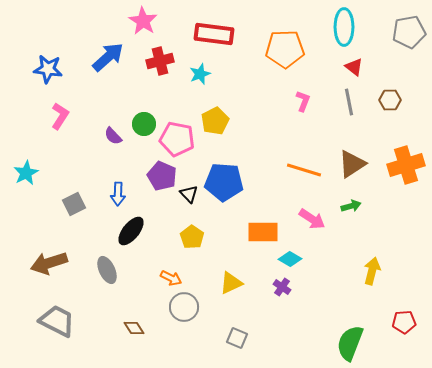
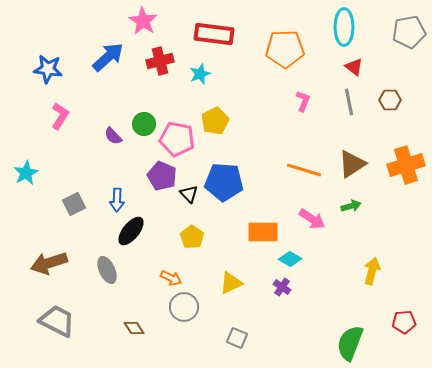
blue arrow at (118, 194): moved 1 px left, 6 px down
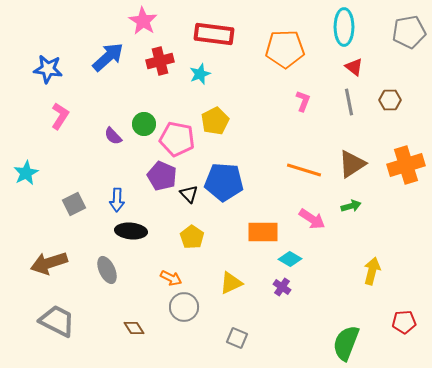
black ellipse at (131, 231): rotated 56 degrees clockwise
green semicircle at (350, 343): moved 4 px left
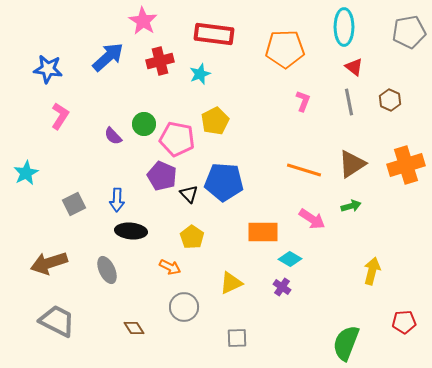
brown hexagon at (390, 100): rotated 25 degrees clockwise
orange arrow at (171, 278): moved 1 px left, 11 px up
gray square at (237, 338): rotated 25 degrees counterclockwise
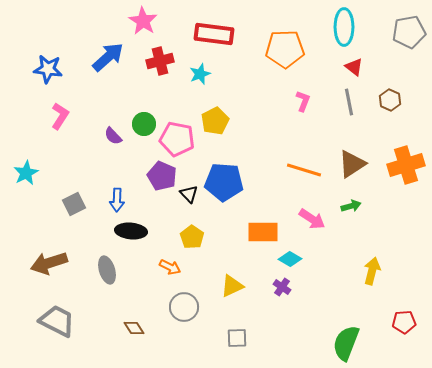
gray ellipse at (107, 270): rotated 8 degrees clockwise
yellow triangle at (231, 283): moved 1 px right, 3 px down
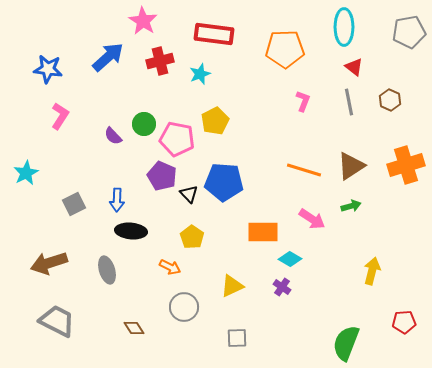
brown triangle at (352, 164): moved 1 px left, 2 px down
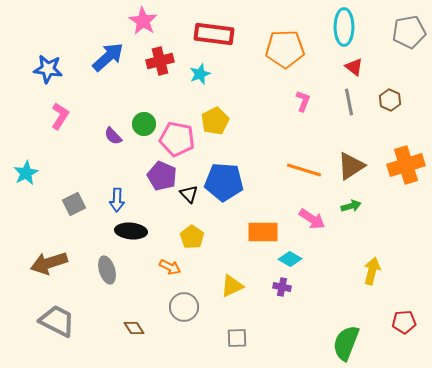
purple cross at (282, 287): rotated 24 degrees counterclockwise
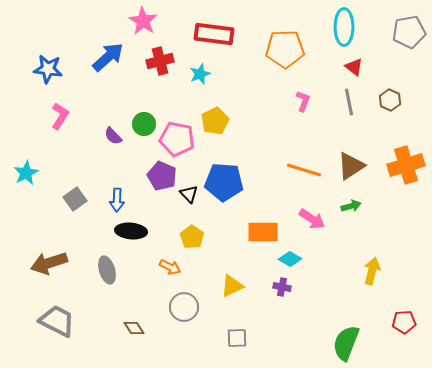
gray square at (74, 204): moved 1 px right, 5 px up; rotated 10 degrees counterclockwise
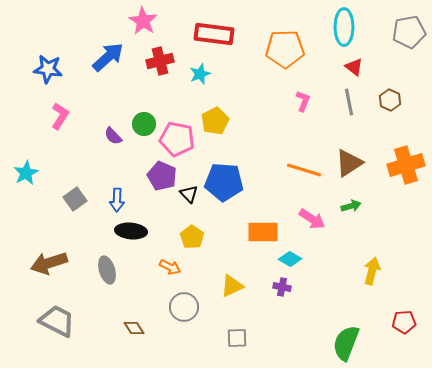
brown triangle at (351, 166): moved 2 px left, 3 px up
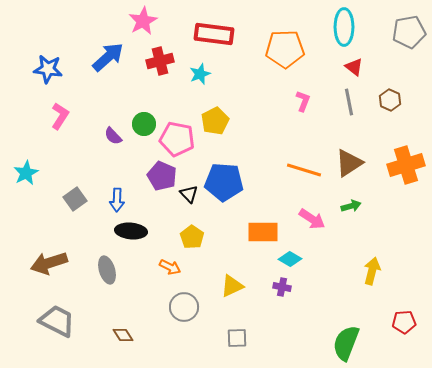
pink star at (143, 21): rotated 12 degrees clockwise
brown diamond at (134, 328): moved 11 px left, 7 px down
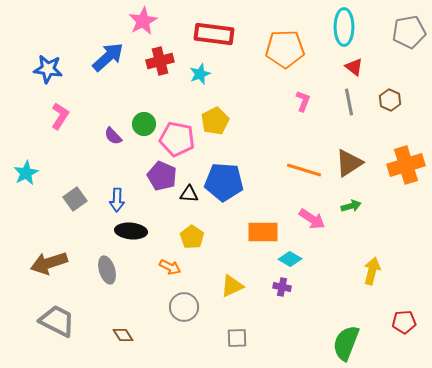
black triangle at (189, 194): rotated 42 degrees counterclockwise
